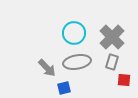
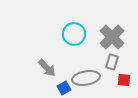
cyan circle: moved 1 px down
gray ellipse: moved 9 px right, 16 px down
blue square: rotated 16 degrees counterclockwise
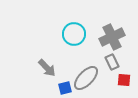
gray cross: rotated 20 degrees clockwise
gray rectangle: rotated 42 degrees counterclockwise
gray ellipse: rotated 36 degrees counterclockwise
blue square: moved 1 px right; rotated 16 degrees clockwise
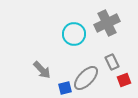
gray cross: moved 5 px left, 14 px up
gray arrow: moved 5 px left, 2 px down
red square: rotated 24 degrees counterclockwise
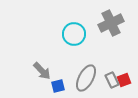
gray cross: moved 4 px right
gray rectangle: moved 18 px down
gray arrow: moved 1 px down
gray ellipse: rotated 16 degrees counterclockwise
blue square: moved 7 px left, 2 px up
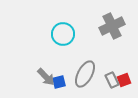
gray cross: moved 1 px right, 3 px down
cyan circle: moved 11 px left
gray arrow: moved 4 px right, 6 px down
gray ellipse: moved 1 px left, 4 px up
blue square: moved 1 px right, 4 px up
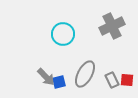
red square: moved 3 px right; rotated 24 degrees clockwise
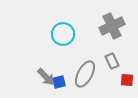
gray rectangle: moved 19 px up
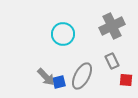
gray ellipse: moved 3 px left, 2 px down
red square: moved 1 px left
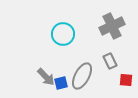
gray rectangle: moved 2 px left
blue square: moved 2 px right, 1 px down
